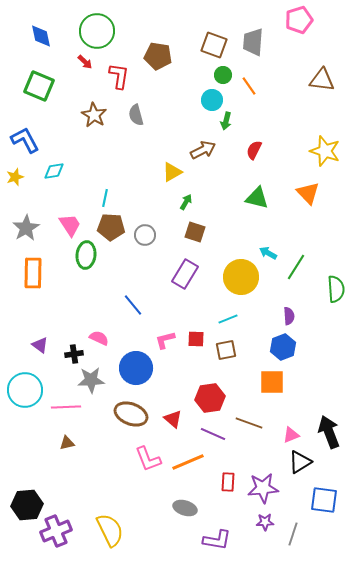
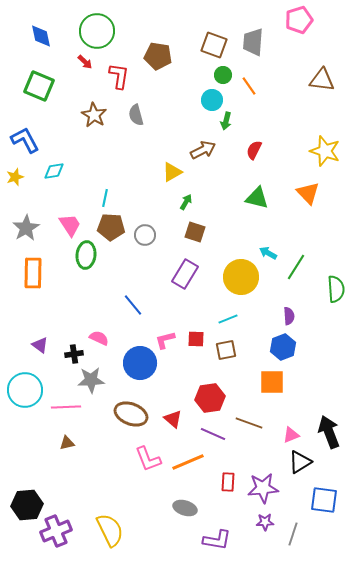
blue circle at (136, 368): moved 4 px right, 5 px up
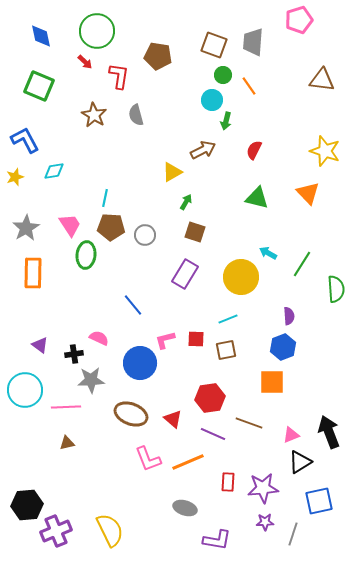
green line at (296, 267): moved 6 px right, 3 px up
blue square at (324, 500): moved 5 px left, 1 px down; rotated 20 degrees counterclockwise
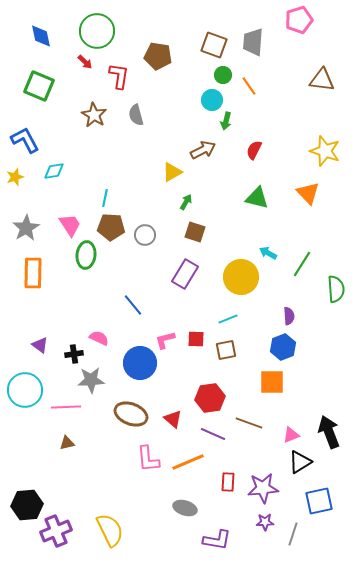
pink L-shape at (148, 459): rotated 16 degrees clockwise
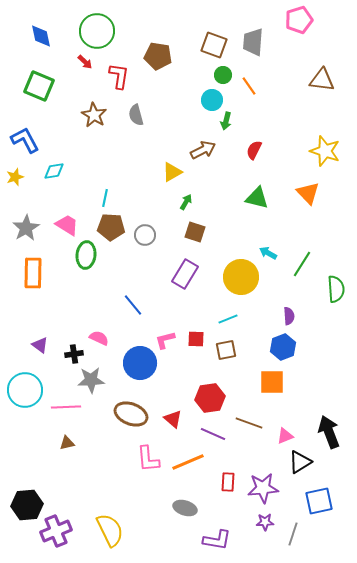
pink trapezoid at (70, 225): moved 3 px left; rotated 25 degrees counterclockwise
pink triangle at (291, 435): moved 6 px left, 1 px down
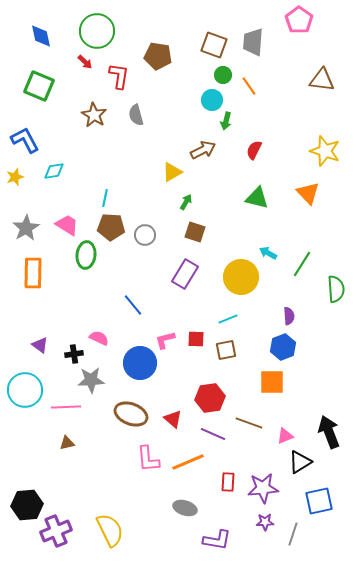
pink pentagon at (299, 20): rotated 20 degrees counterclockwise
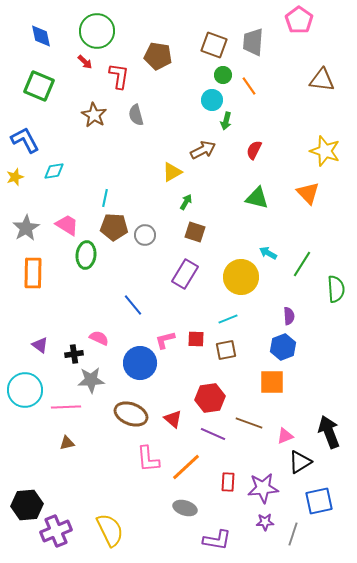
brown pentagon at (111, 227): moved 3 px right
orange line at (188, 462): moved 2 px left, 5 px down; rotated 20 degrees counterclockwise
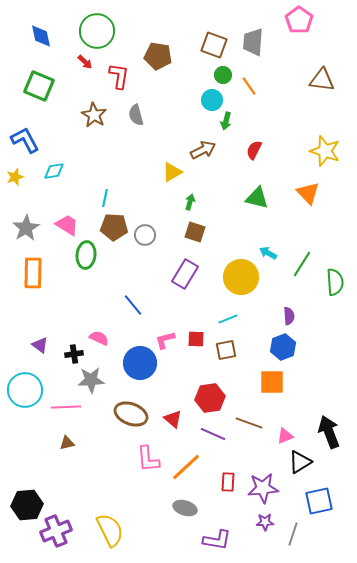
green arrow at (186, 202): moved 4 px right; rotated 14 degrees counterclockwise
green semicircle at (336, 289): moved 1 px left, 7 px up
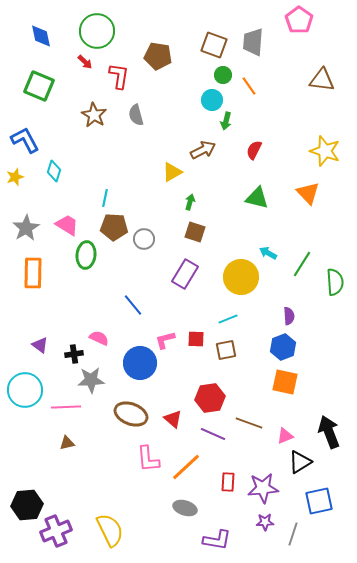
cyan diamond at (54, 171): rotated 65 degrees counterclockwise
gray circle at (145, 235): moved 1 px left, 4 px down
orange square at (272, 382): moved 13 px right; rotated 12 degrees clockwise
